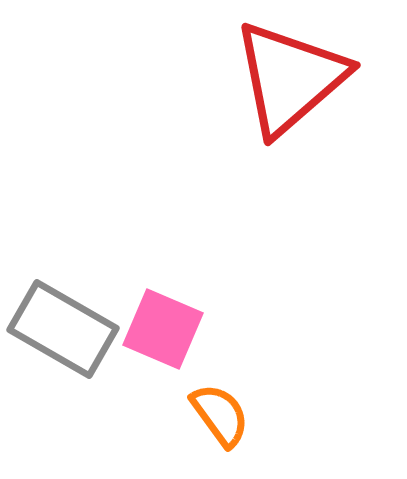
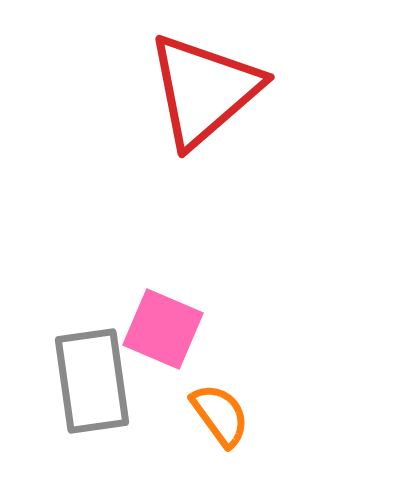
red triangle: moved 86 px left, 12 px down
gray rectangle: moved 29 px right, 52 px down; rotated 52 degrees clockwise
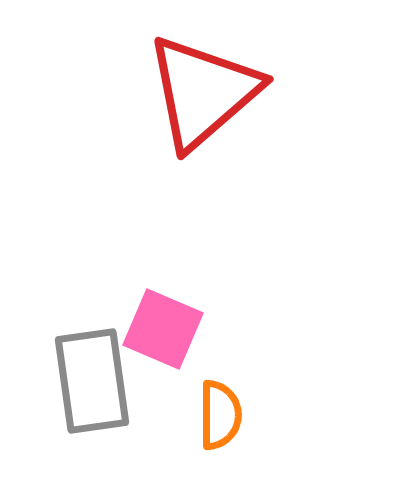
red triangle: moved 1 px left, 2 px down
orange semicircle: rotated 36 degrees clockwise
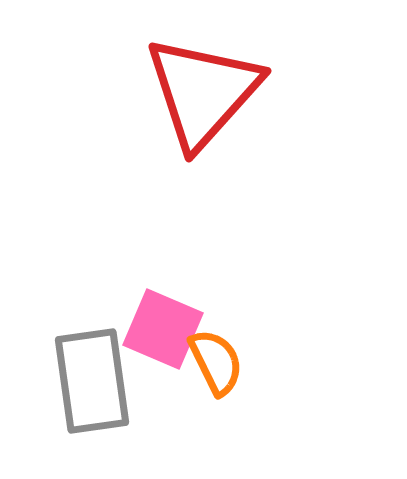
red triangle: rotated 7 degrees counterclockwise
orange semicircle: moved 4 px left, 53 px up; rotated 26 degrees counterclockwise
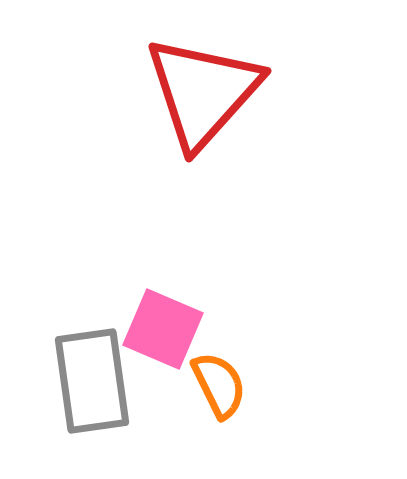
orange semicircle: moved 3 px right, 23 px down
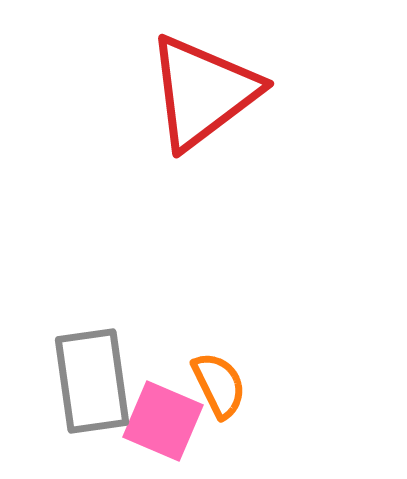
red triangle: rotated 11 degrees clockwise
pink square: moved 92 px down
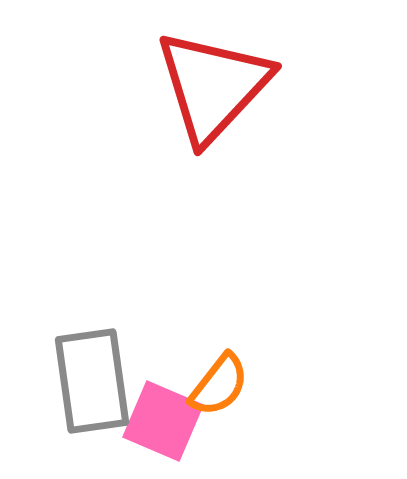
red triangle: moved 10 px right, 6 px up; rotated 10 degrees counterclockwise
orange semicircle: rotated 64 degrees clockwise
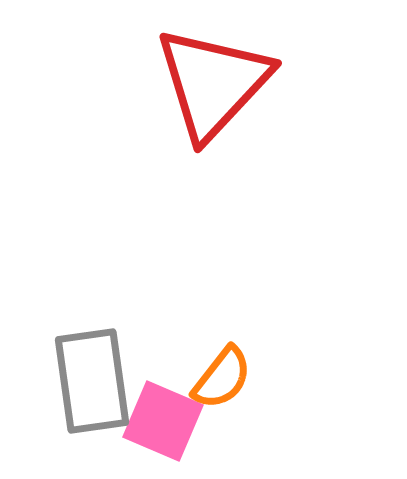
red triangle: moved 3 px up
orange semicircle: moved 3 px right, 7 px up
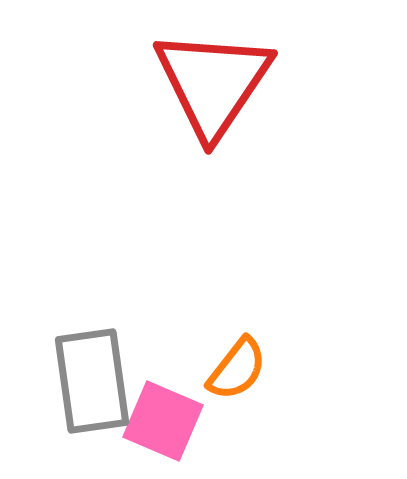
red triangle: rotated 9 degrees counterclockwise
orange semicircle: moved 15 px right, 9 px up
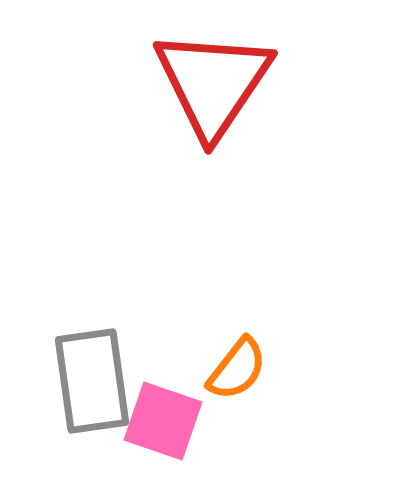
pink square: rotated 4 degrees counterclockwise
